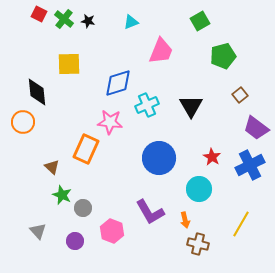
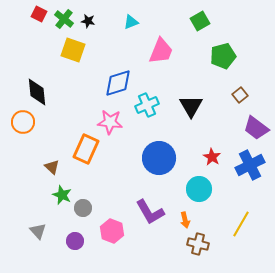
yellow square: moved 4 px right, 14 px up; rotated 20 degrees clockwise
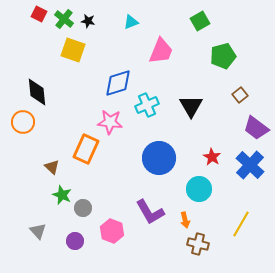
blue cross: rotated 20 degrees counterclockwise
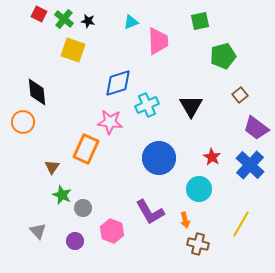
green square: rotated 18 degrees clockwise
pink trapezoid: moved 3 px left, 10 px up; rotated 24 degrees counterclockwise
brown triangle: rotated 21 degrees clockwise
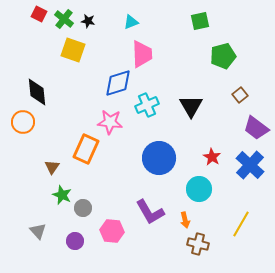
pink trapezoid: moved 16 px left, 13 px down
pink hexagon: rotated 15 degrees counterclockwise
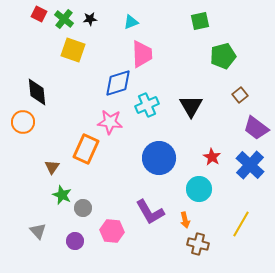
black star: moved 2 px right, 2 px up; rotated 16 degrees counterclockwise
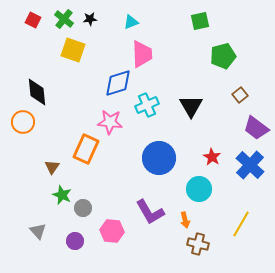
red square: moved 6 px left, 6 px down
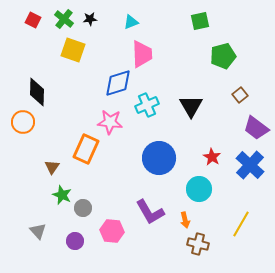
black diamond: rotated 8 degrees clockwise
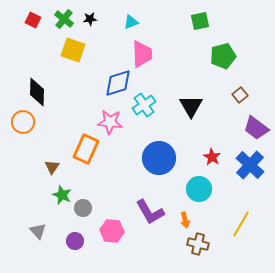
cyan cross: moved 3 px left; rotated 10 degrees counterclockwise
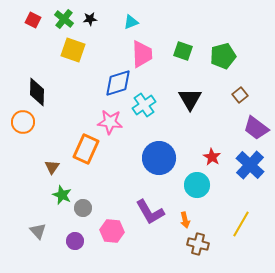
green square: moved 17 px left, 30 px down; rotated 30 degrees clockwise
black triangle: moved 1 px left, 7 px up
cyan circle: moved 2 px left, 4 px up
